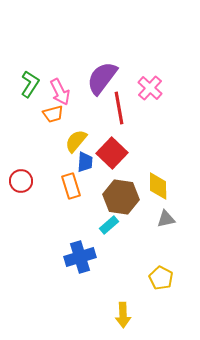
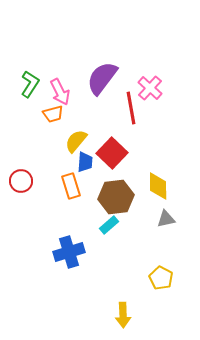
red line: moved 12 px right
brown hexagon: moved 5 px left; rotated 16 degrees counterclockwise
blue cross: moved 11 px left, 5 px up
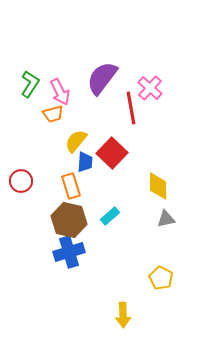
brown hexagon: moved 47 px left, 23 px down; rotated 20 degrees clockwise
cyan rectangle: moved 1 px right, 9 px up
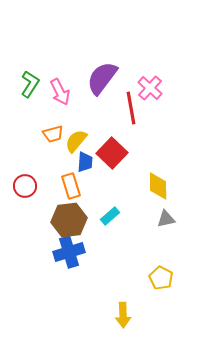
orange trapezoid: moved 20 px down
red circle: moved 4 px right, 5 px down
brown hexagon: rotated 20 degrees counterclockwise
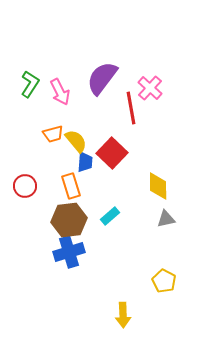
yellow semicircle: rotated 100 degrees clockwise
yellow pentagon: moved 3 px right, 3 px down
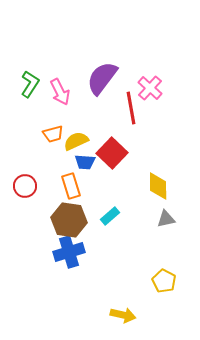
yellow semicircle: rotated 75 degrees counterclockwise
blue trapezoid: rotated 90 degrees clockwise
brown hexagon: rotated 16 degrees clockwise
yellow arrow: rotated 75 degrees counterclockwise
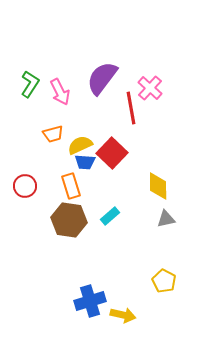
yellow semicircle: moved 4 px right, 4 px down
blue cross: moved 21 px right, 49 px down
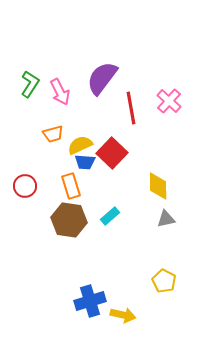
pink cross: moved 19 px right, 13 px down
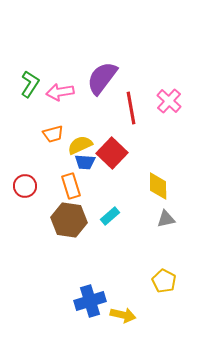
pink arrow: rotated 108 degrees clockwise
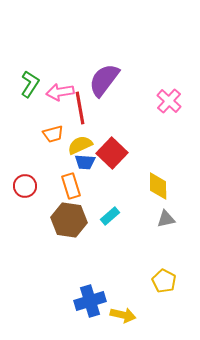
purple semicircle: moved 2 px right, 2 px down
red line: moved 51 px left
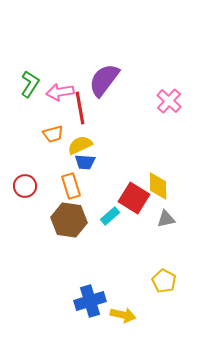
red square: moved 22 px right, 45 px down; rotated 12 degrees counterclockwise
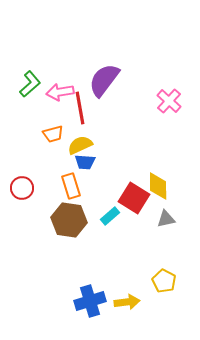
green L-shape: rotated 16 degrees clockwise
red circle: moved 3 px left, 2 px down
yellow arrow: moved 4 px right, 13 px up; rotated 20 degrees counterclockwise
